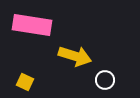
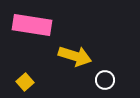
yellow square: rotated 24 degrees clockwise
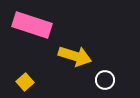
pink rectangle: rotated 9 degrees clockwise
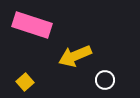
yellow arrow: rotated 140 degrees clockwise
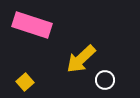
yellow arrow: moved 6 px right, 3 px down; rotated 20 degrees counterclockwise
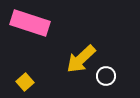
pink rectangle: moved 2 px left, 2 px up
white circle: moved 1 px right, 4 px up
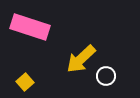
pink rectangle: moved 4 px down
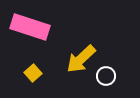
yellow square: moved 8 px right, 9 px up
